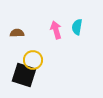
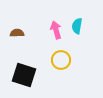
cyan semicircle: moved 1 px up
yellow circle: moved 28 px right
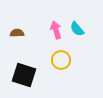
cyan semicircle: moved 3 px down; rotated 49 degrees counterclockwise
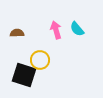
yellow circle: moved 21 px left
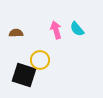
brown semicircle: moved 1 px left
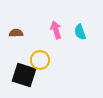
cyan semicircle: moved 3 px right, 3 px down; rotated 21 degrees clockwise
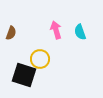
brown semicircle: moved 5 px left; rotated 112 degrees clockwise
yellow circle: moved 1 px up
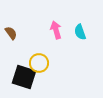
brown semicircle: rotated 56 degrees counterclockwise
yellow circle: moved 1 px left, 4 px down
black square: moved 2 px down
